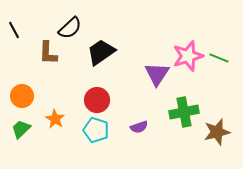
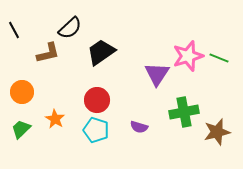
brown L-shape: rotated 105 degrees counterclockwise
orange circle: moved 4 px up
purple semicircle: rotated 36 degrees clockwise
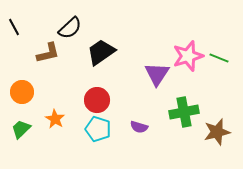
black line: moved 3 px up
cyan pentagon: moved 2 px right, 1 px up
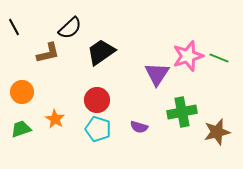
green cross: moved 2 px left
green trapezoid: rotated 25 degrees clockwise
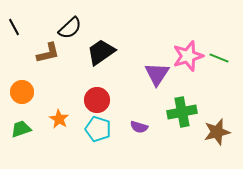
orange star: moved 4 px right
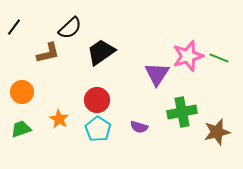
black line: rotated 66 degrees clockwise
cyan pentagon: rotated 15 degrees clockwise
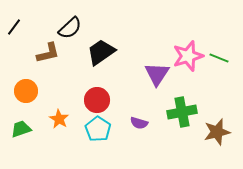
orange circle: moved 4 px right, 1 px up
purple semicircle: moved 4 px up
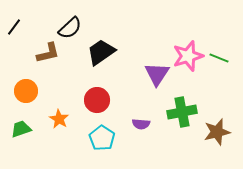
purple semicircle: moved 2 px right, 1 px down; rotated 12 degrees counterclockwise
cyan pentagon: moved 4 px right, 9 px down
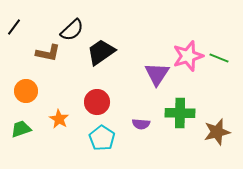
black semicircle: moved 2 px right, 2 px down
brown L-shape: rotated 25 degrees clockwise
red circle: moved 2 px down
green cross: moved 2 px left, 1 px down; rotated 12 degrees clockwise
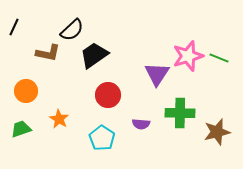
black line: rotated 12 degrees counterclockwise
black trapezoid: moved 7 px left, 3 px down
red circle: moved 11 px right, 7 px up
